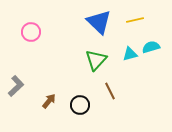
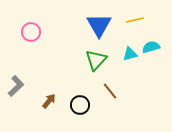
blue triangle: moved 3 px down; rotated 16 degrees clockwise
brown line: rotated 12 degrees counterclockwise
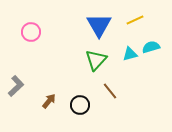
yellow line: rotated 12 degrees counterclockwise
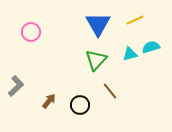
blue triangle: moved 1 px left, 1 px up
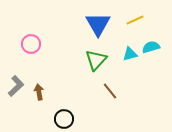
pink circle: moved 12 px down
brown arrow: moved 10 px left, 9 px up; rotated 49 degrees counterclockwise
black circle: moved 16 px left, 14 px down
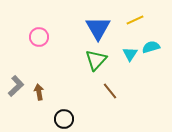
blue triangle: moved 4 px down
pink circle: moved 8 px right, 7 px up
cyan triangle: rotated 42 degrees counterclockwise
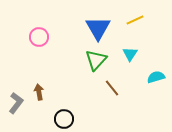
cyan semicircle: moved 5 px right, 30 px down
gray L-shape: moved 17 px down; rotated 10 degrees counterclockwise
brown line: moved 2 px right, 3 px up
